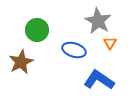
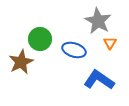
green circle: moved 3 px right, 9 px down
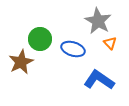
orange triangle: rotated 16 degrees counterclockwise
blue ellipse: moved 1 px left, 1 px up
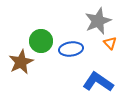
gray star: rotated 20 degrees clockwise
green circle: moved 1 px right, 2 px down
blue ellipse: moved 2 px left; rotated 25 degrees counterclockwise
blue L-shape: moved 1 px left, 2 px down
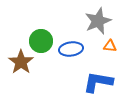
orange triangle: moved 3 px down; rotated 40 degrees counterclockwise
brown star: rotated 10 degrees counterclockwise
blue L-shape: rotated 24 degrees counterclockwise
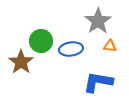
gray star: rotated 12 degrees counterclockwise
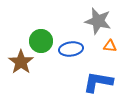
gray star: rotated 24 degrees counterclockwise
